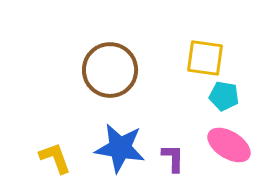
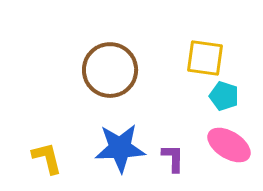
cyan pentagon: rotated 8 degrees clockwise
blue star: rotated 12 degrees counterclockwise
yellow L-shape: moved 8 px left; rotated 6 degrees clockwise
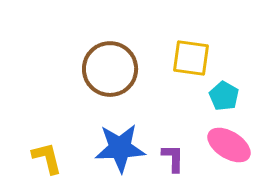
yellow square: moved 14 px left
brown circle: moved 1 px up
cyan pentagon: rotated 12 degrees clockwise
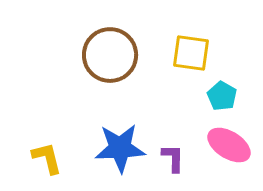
yellow square: moved 5 px up
brown circle: moved 14 px up
cyan pentagon: moved 2 px left
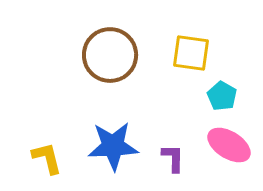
blue star: moved 7 px left, 2 px up
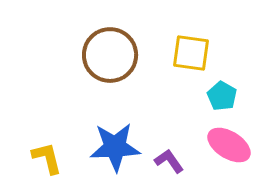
blue star: moved 2 px right, 1 px down
purple L-shape: moved 4 px left, 3 px down; rotated 36 degrees counterclockwise
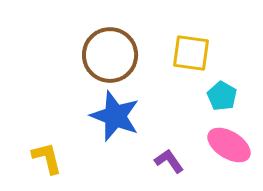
blue star: moved 31 px up; rotated 24 degrees clockwise
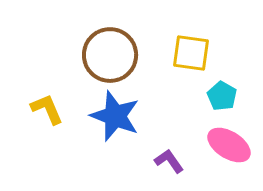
yellow L-shape: moved 49 px up; rotated 9 degrees counterclockwise
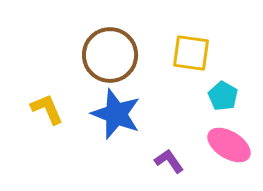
cyan pentagon: moved 1 px right
blue star: moved 1 px right, 2 px up
